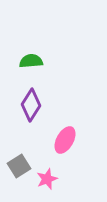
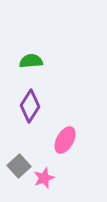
purple diamond: moved 1 px left, 1 px down
gray square: rotated 10 degrees counterclockwise
pink star: moved 3 px left, 1 px up
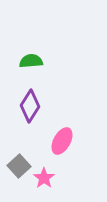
pink ellipse: moved 3 px left, 1 px down
pink star: rotated 15 degrees counterclockwise
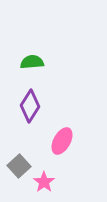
green semicircle: moved 1 px right, 1 px down
pink star: moved 4 px down
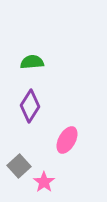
pink ellipse: moved 5 px right, 1 px up
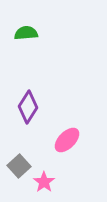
green semicircle: moved 6 px left, 29 px up
purple diamond: moved 2 px left, 1 px down
pink ellipse: rotated 16 degrees clockwise
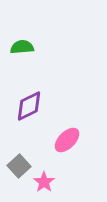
green semicircle: moved 4 px left, 14 px down
purple diamond: moved 1 px right, 1 px up; rotated 32 degrees clockwise
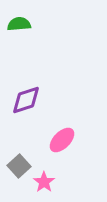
green semicircle: moved 3 px left, 23 px up
purple diamond: moved 3 px left, 6 px up; rotated 8 degrees clockwise
pink ellipse: moved 5 px left
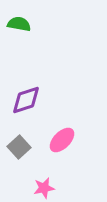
green semicircle: rotated 15 degrees clockwise
gray square: moved 19 px up
pink star: moved 6 px down; rotated 25 degrees clockwise
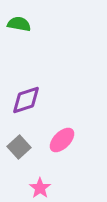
pink star: moved 4 px left; rotated 25 degrees counterclockwise
